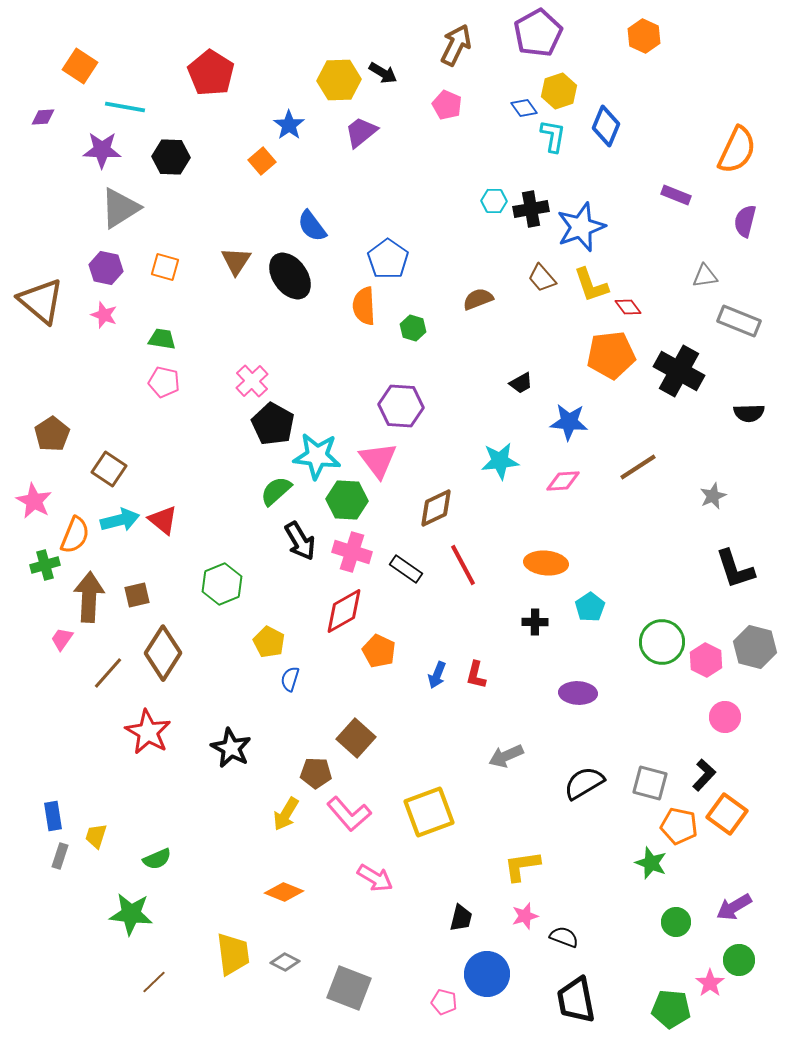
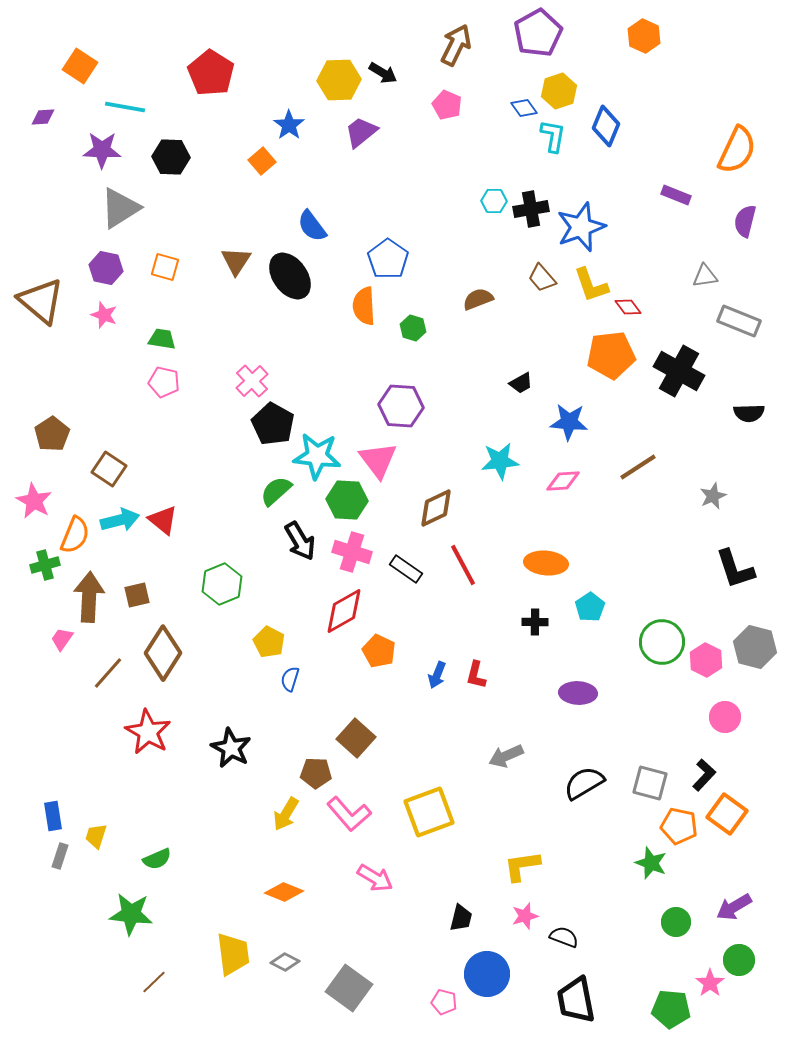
gray square at (349, 988): rotated 15 degrees clockwise
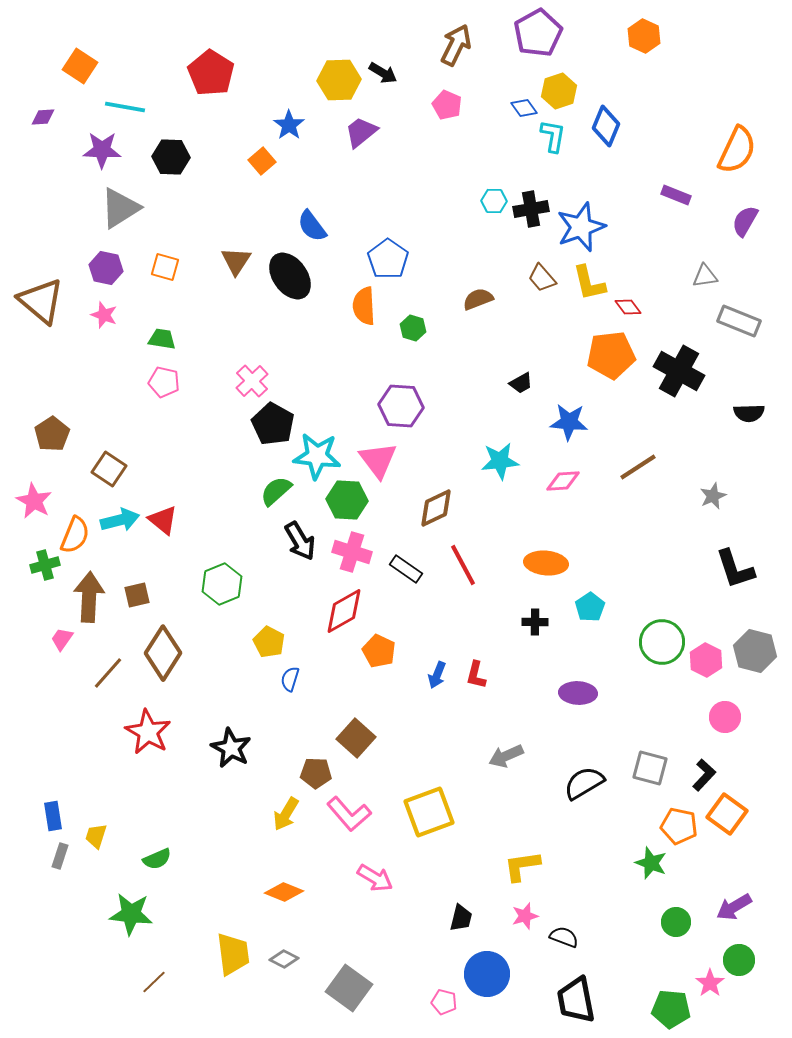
purple semicircle at (745, 221): rotated 16 degrees clockwise
yellow L-shape at (591, 285): moved 2 px left, 2 px up; rotated 6 degrees clockwise
gray hexagon at (755, 647): moved 4 px down
gray square at (650, 783): moved 15 px up
gray diamond at (285, 962): moved 1 px left, 3 px up
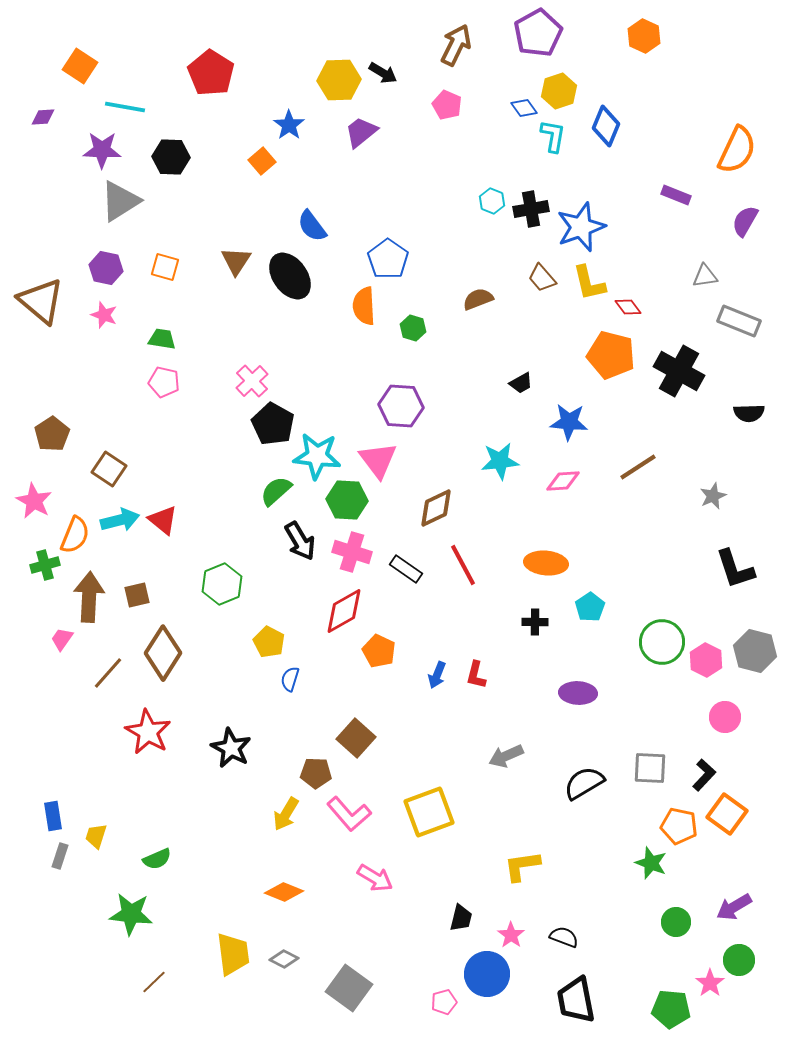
cyan hexagon at (494, 201): moved 2 px left; rotated 20 degrees clockwise
gray triangle at (120, 208): moved 7 px up
orange pentagon at (611, 355): rotated 21 degrees clockwise
gray square at (650, 768): rotated 12 degrees counterclockwise
pink star at (525, 916): moved 14 px left, 19 px down; rotated 20 degrees counterclockwise
pink pentagon at (444, 1002): rotated 30 degrees counterclockwise
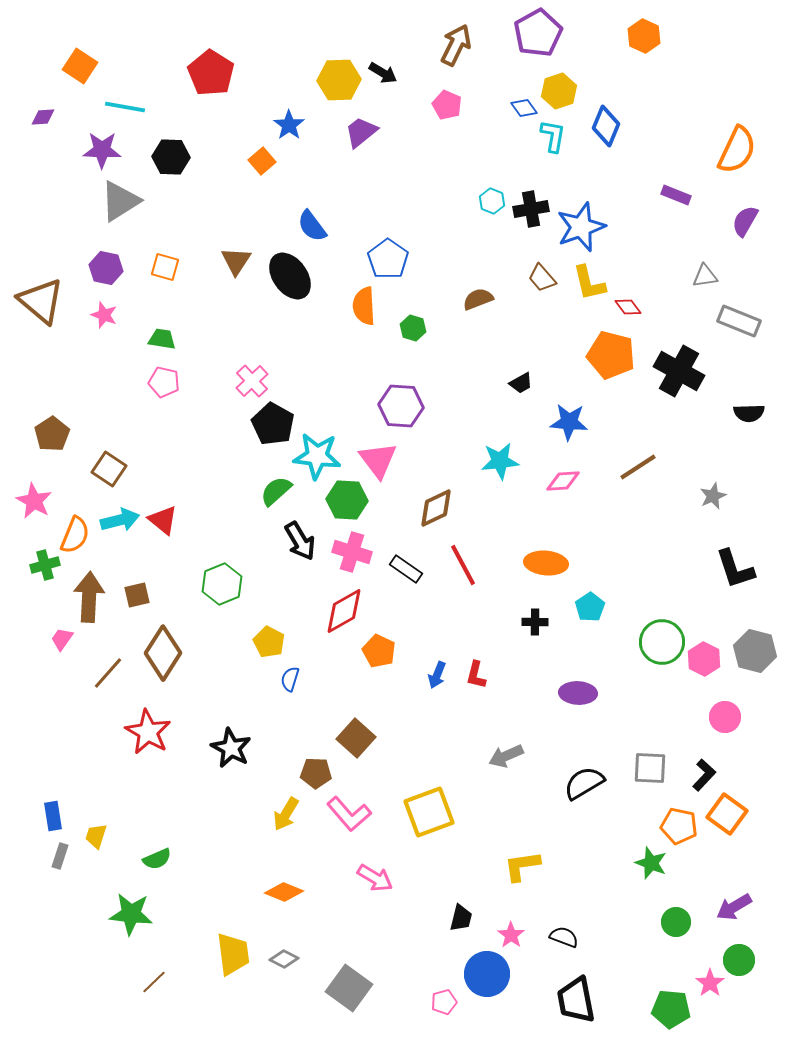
pink hexagon at (706, 660): moved 2 px left, 1 px up
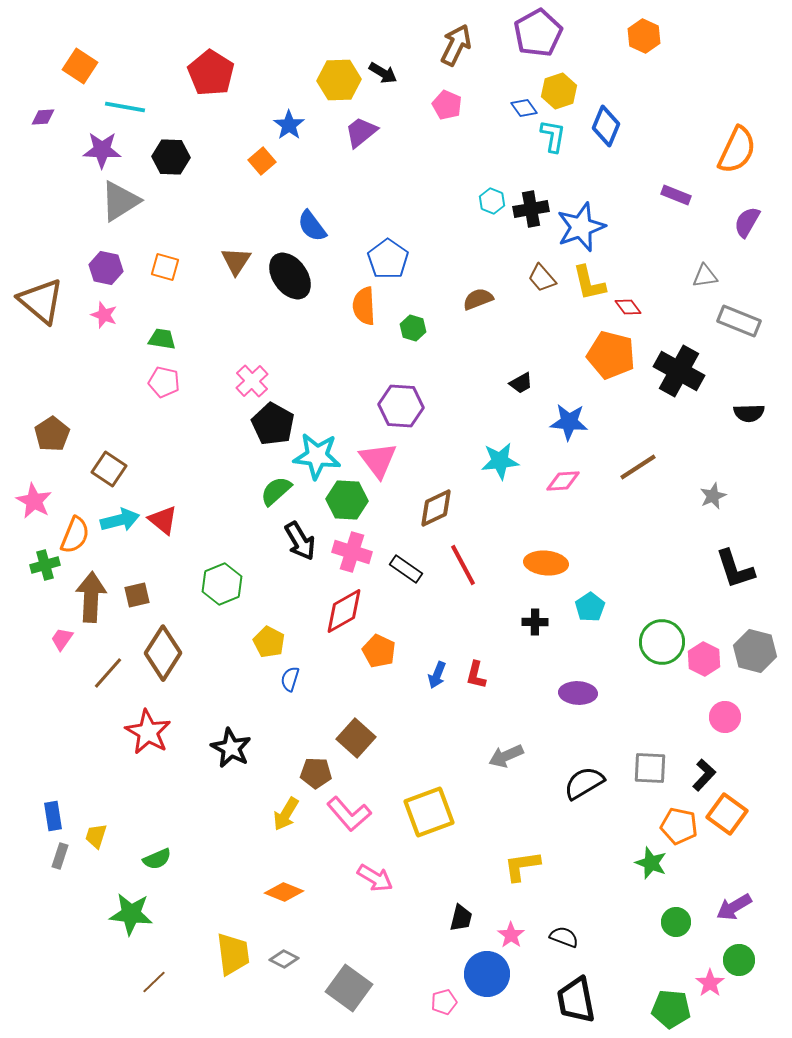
purple semicircle at (745, 221): moved 2 px right, 1 px down
brown arrow at (89, 597): moved 2 px right
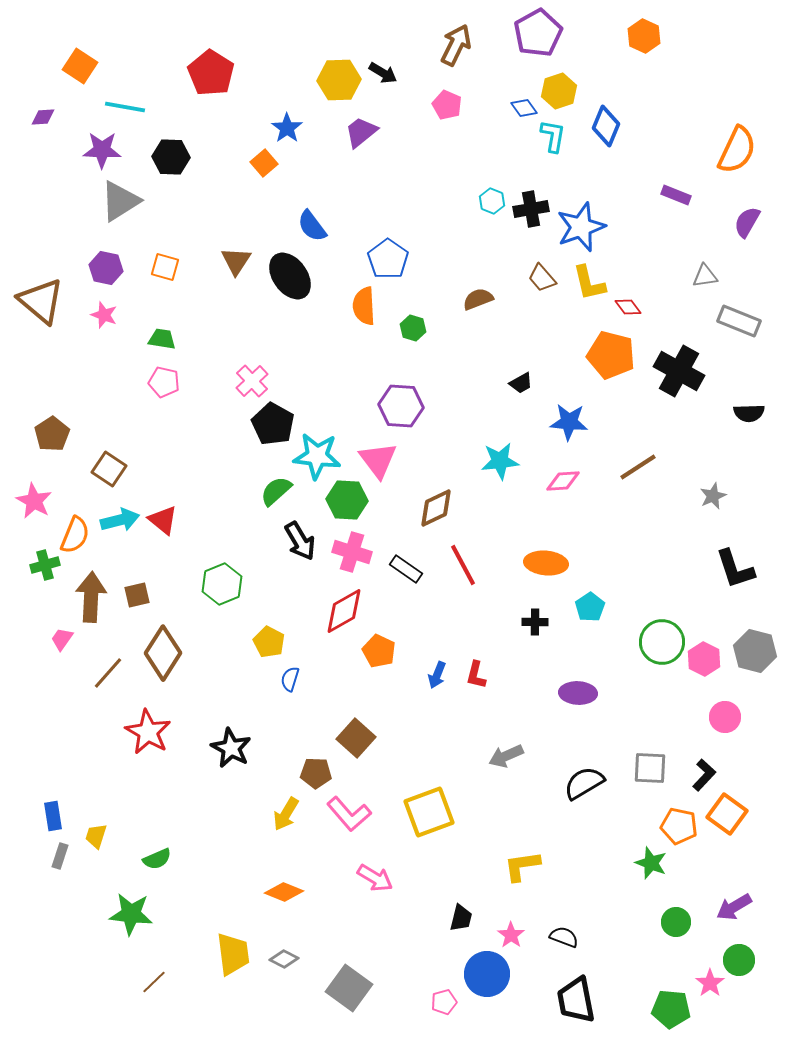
blue star at (289, 125): moved 2 px left, 3 px down
orange square at (262, 161): moved 2 px right, 2 px down
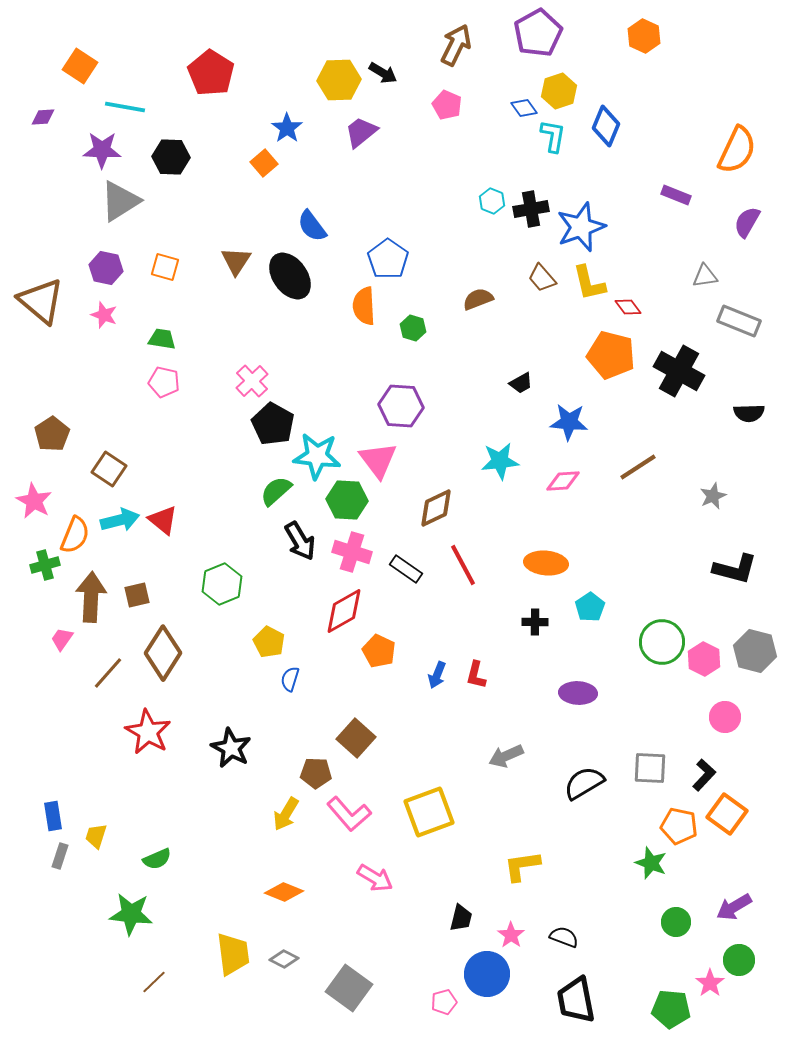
black L-shape at (735, 569): rotated 57 degrees counterclockwise
